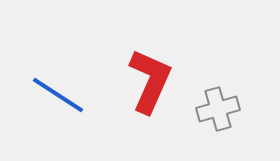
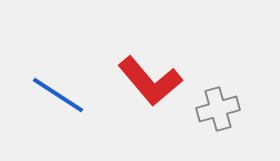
red L-shape: rotated 116 degrees clockwise
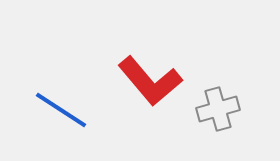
blue line: moved 3 px right, 15 px down
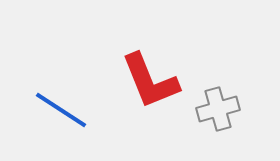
red L-shape: rotated 18 degrees clockwise
